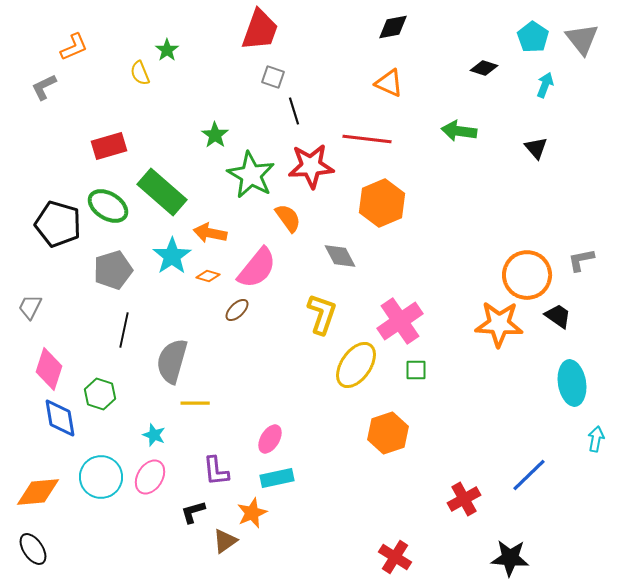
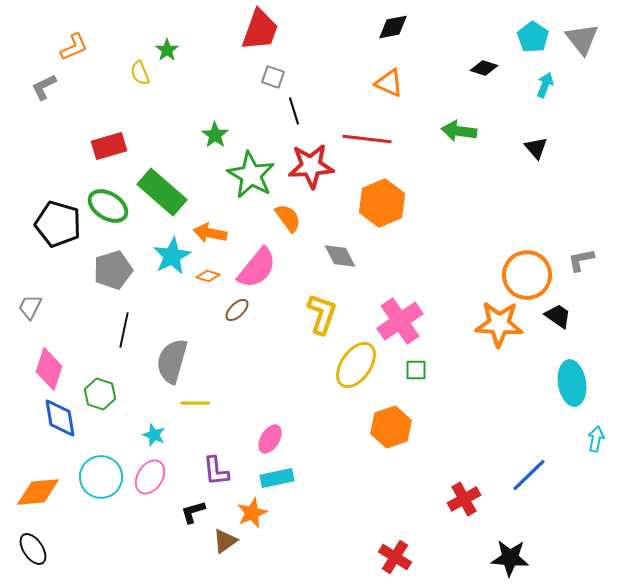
cyan star at (172, 256): rotated 6 degrees clockwise
orange hexagon at (388, 433): moved 3 px right, 6 px up
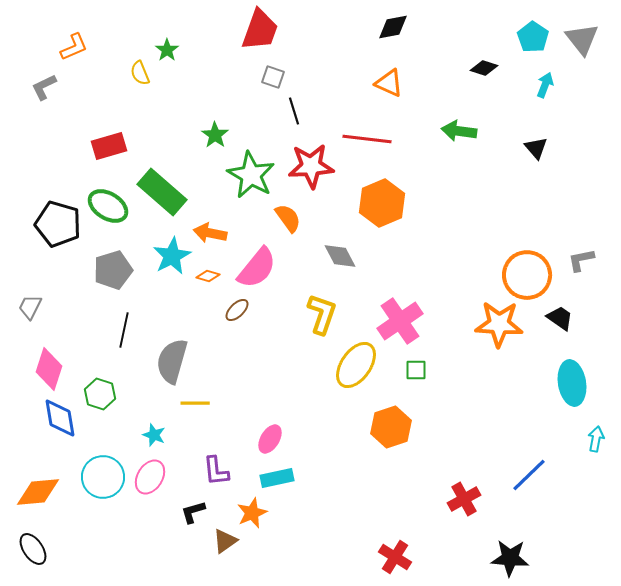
black trapezoid at (558, 316): moved 2 px right, 2 px down
cyan circle at (101, 477): moved 2 px right
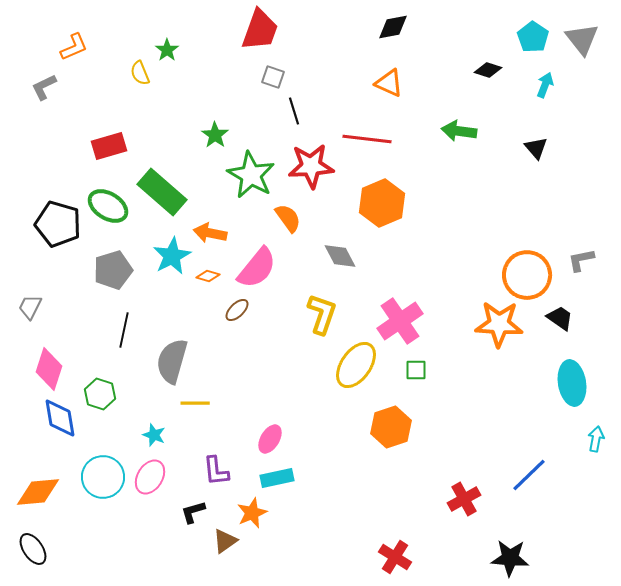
black diamond at (484, 68): moved 4 px right, 2 px down
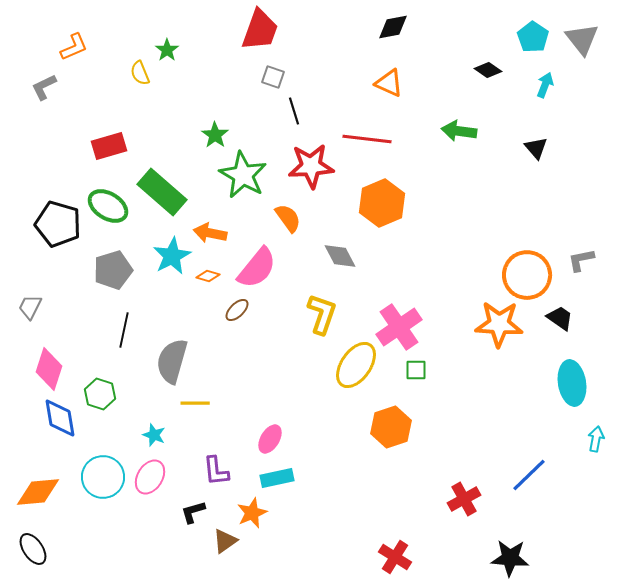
black diamond at (488, 70): rotated 16 degrees clockwise
green star at (251, 175): moved 8 px left
pink cross at (400, 321): moved 1 px left, 6 px down
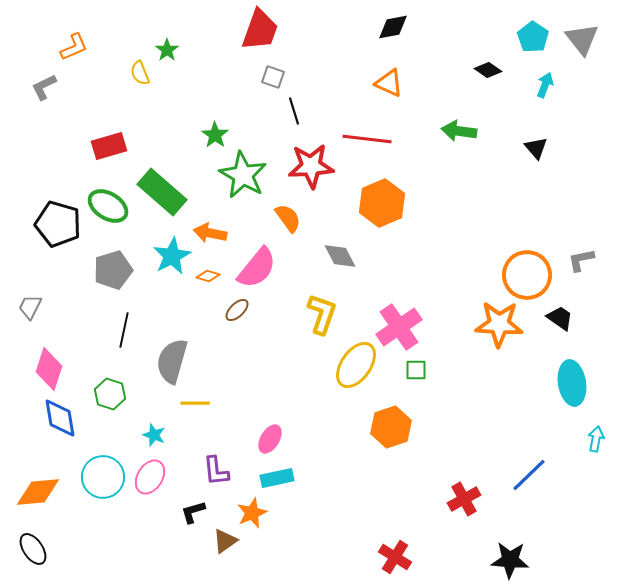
green hexagon at (100, 394): moved 10 px right
black star at (510, 558): moved 2 px down
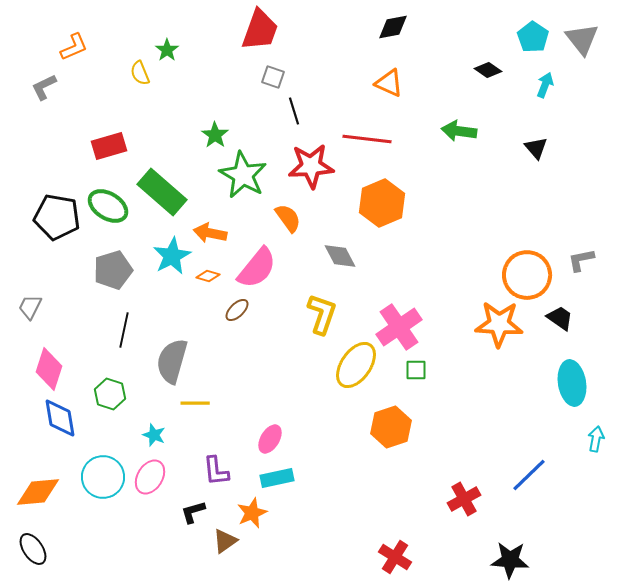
black pentagon at (58, 224): moved 1 px left, 7 px up; rotated 6 degrees counterclockwise
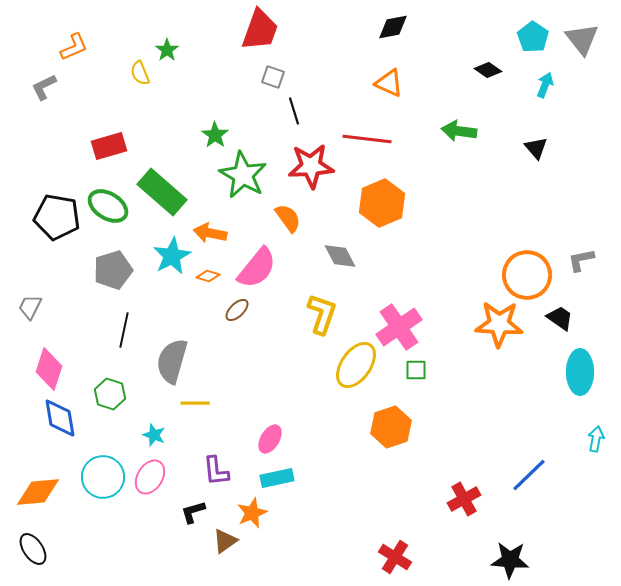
cyan ellipse at (572, 383): moved 8 px right, 11 px up; rotated 9 degrees clockwise
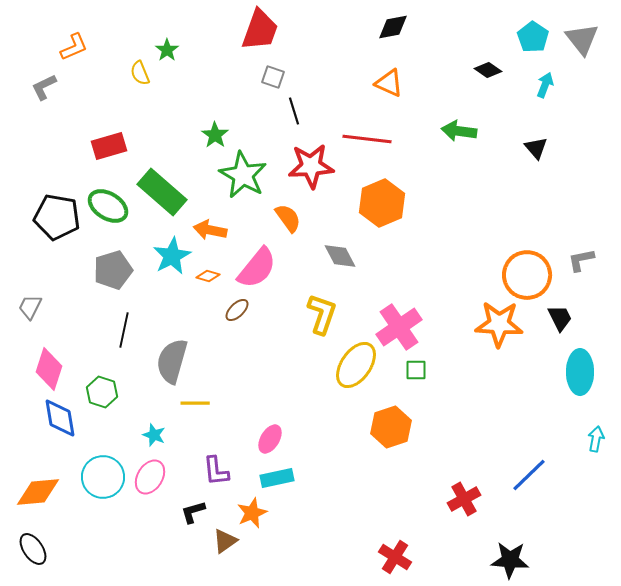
orange arrow at (210, 233): moved 3 px up
black trapezoid at (560, 318): rotated 28 degrees clockwise
green hexagon at (110, 394): moved 8 px left, 2 px up
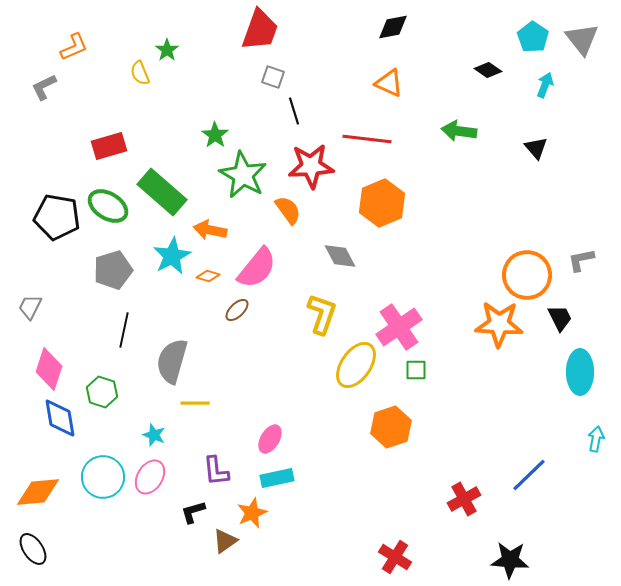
orange semicircle at (288, 218): moved 8 px up
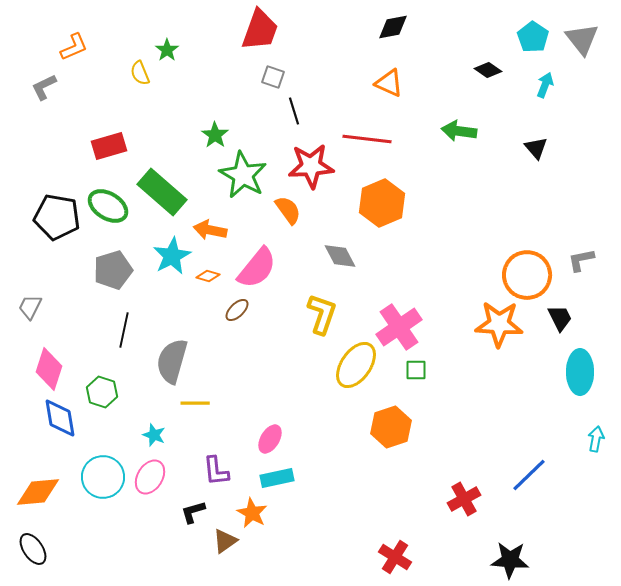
orange star at (252, 513): rotated 20 degrees counterclockwise
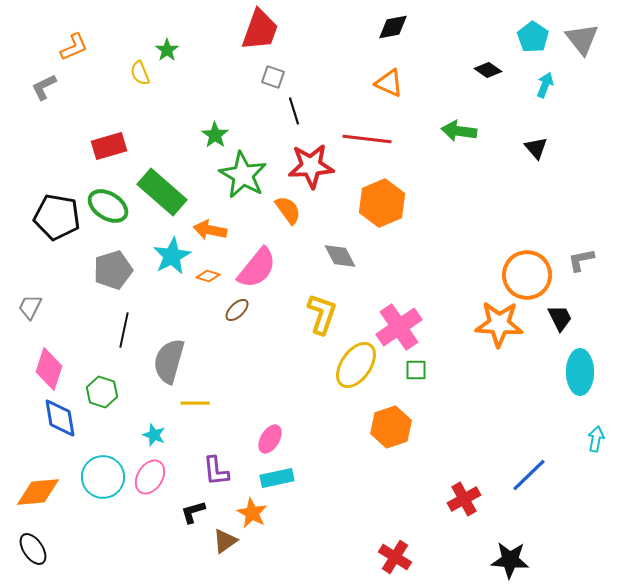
gray semicircle at (172, 361): moved 3 px left
